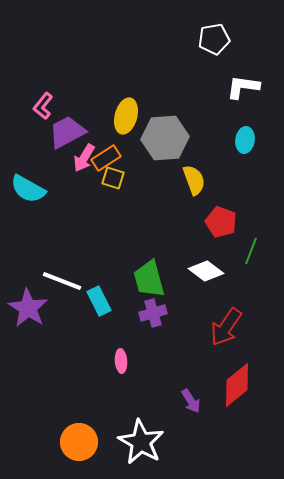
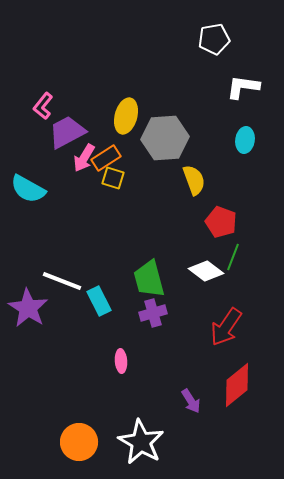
green line: moved 18 px left, 6 px down
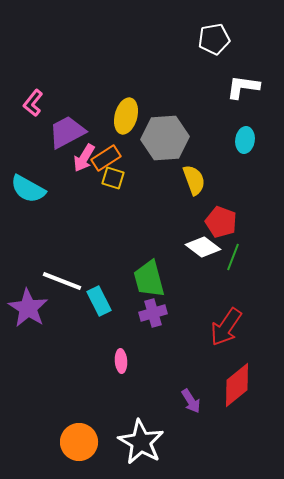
pink L-shape: moved 10 px left, 3 px up
white diamond: moved 3 px left, 24 px up
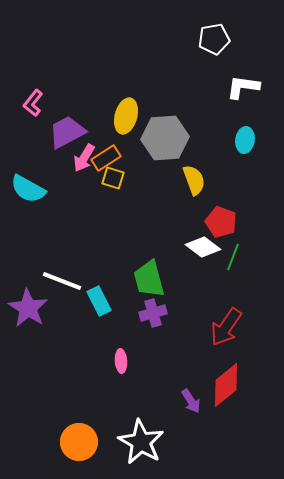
red diamond: moved 11 px left
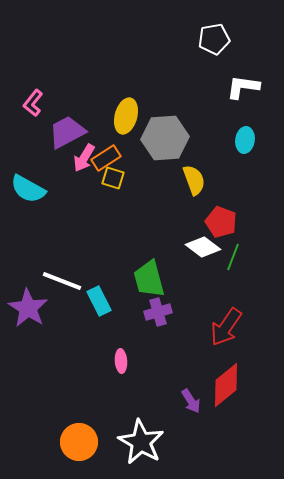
purple cross: moved 5 px right, 1 px up
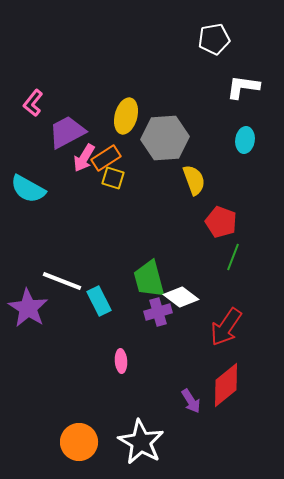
white diamond: moved 22 px left, 50 px down
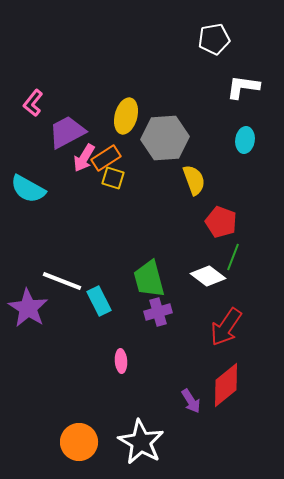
white diamond: moved 27 px right, 21 px up
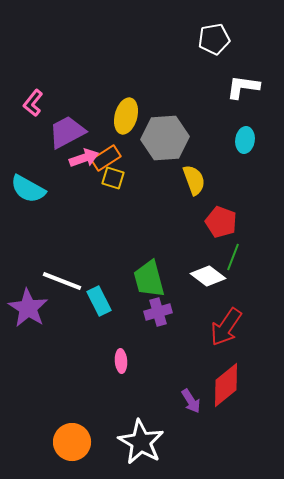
pink arrow: rotated 140 degrees counterclockwise
orange circle: moved 7 px left
